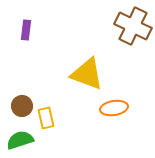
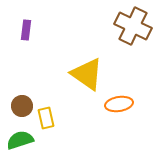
yellow triangle: rotated 15 degrees clockwise
orange ellipse: moved 5 px right, 4 px up
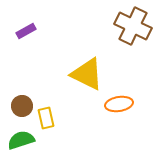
purple rectangle: moved 1 px down; rotated 54 degrees clockwise
yellow triangle: rotated 9 degrees counterclockwise
green semicircle: moved 1 px right
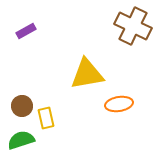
yellow triangle: rotated 36 degrees counterclockwise
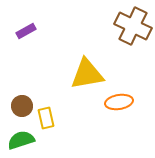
orange ellipse: moved 2 px up
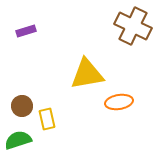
purple rectangle: rotated 12 degrees clockwise
yellow rectangle: moved 1 px right, 1 px down
green semicircle: moved 3 px left
